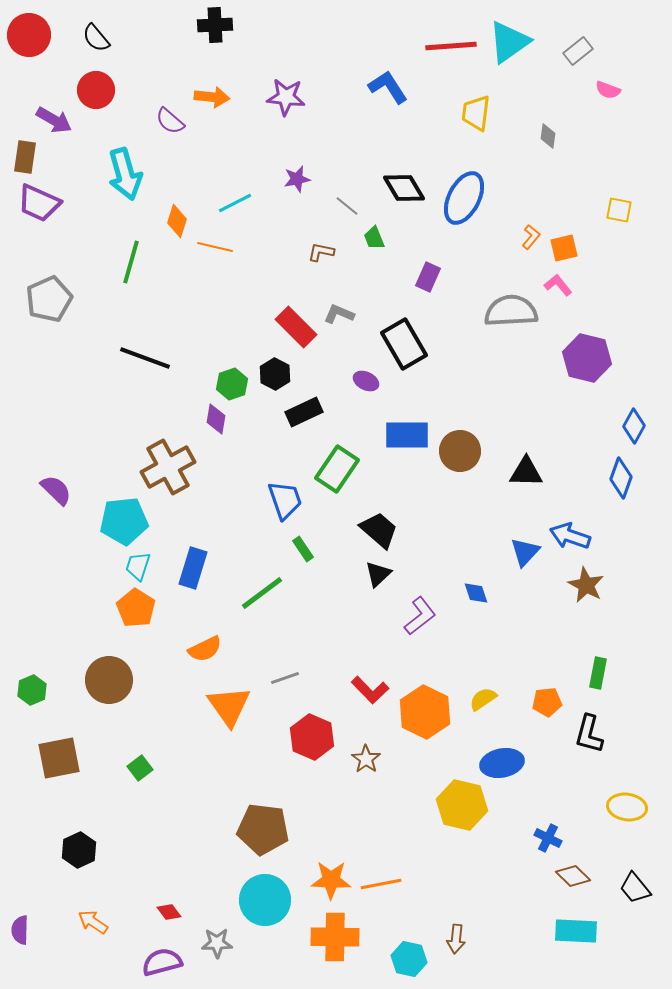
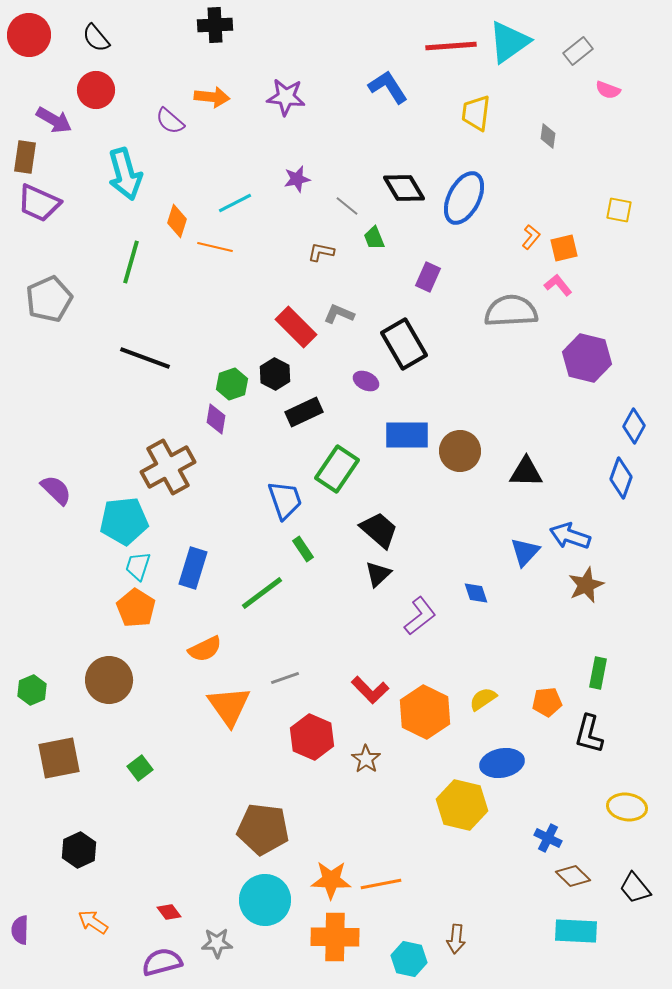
brown star at (586, 585): rotated 21 degrees clockwise
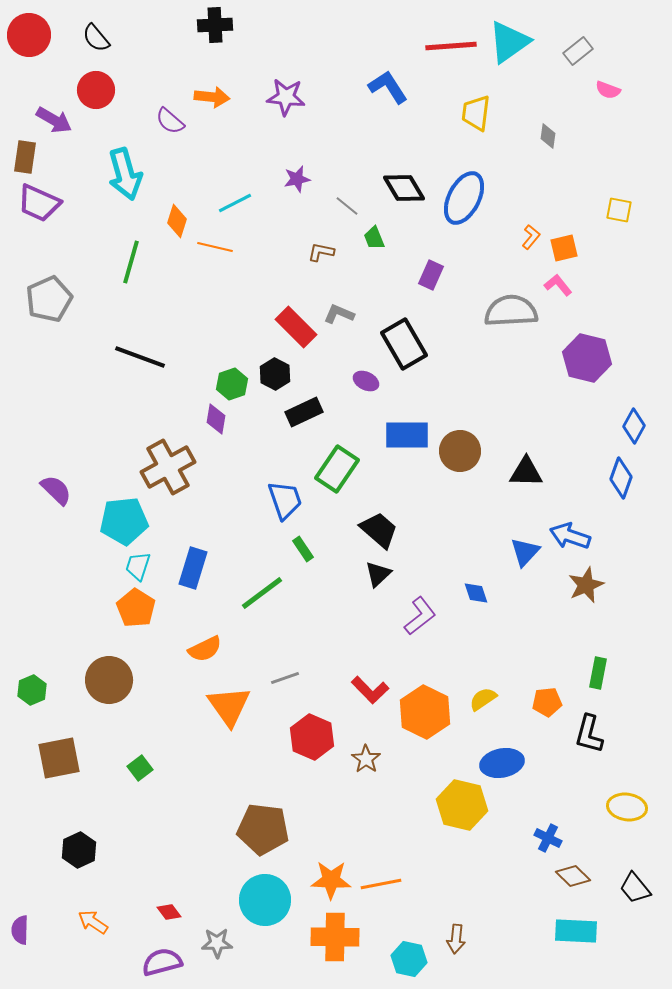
purple rectangle at (428, 277): moved 3 px right, 2 px up
black line at (145, 358): moved 5 px left, 1 px up
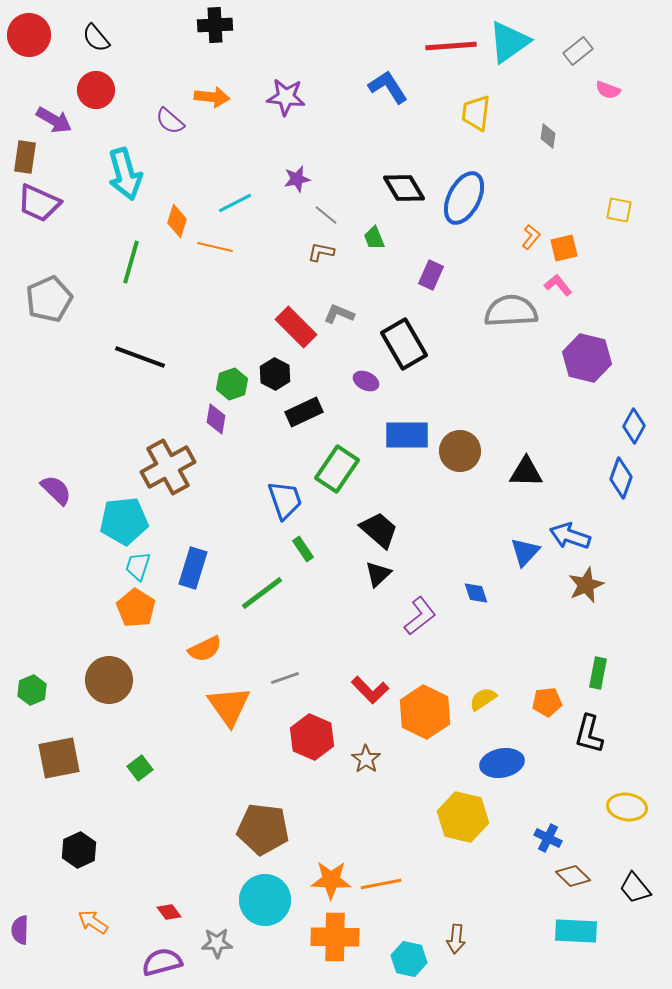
gray line at (347, 206): moved 21 px left, 9 px down
yellow hexagon at (462, 805): moved 1 px right, 12 px down
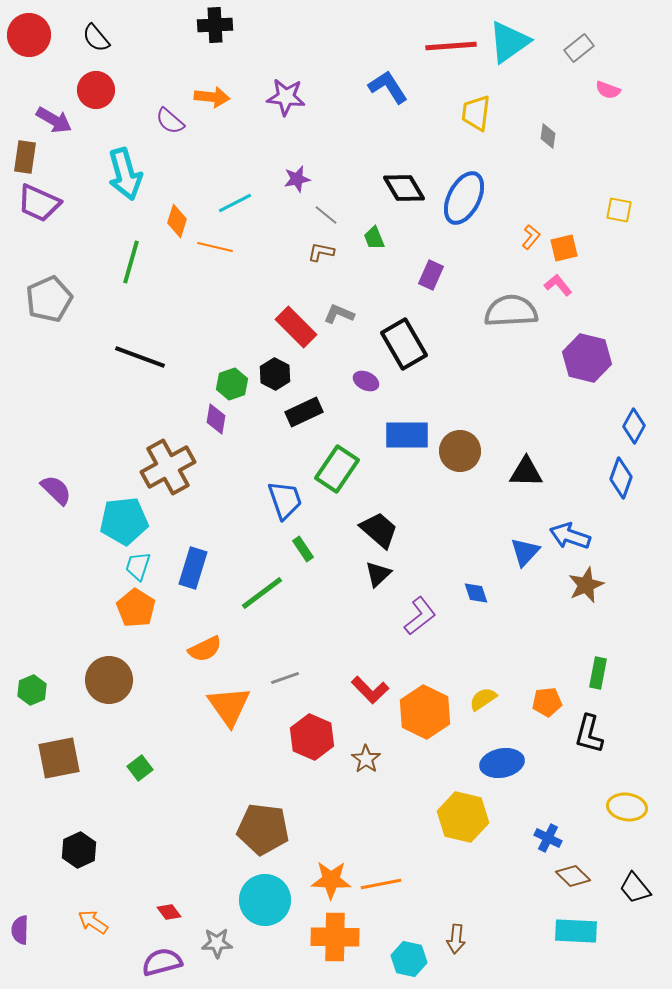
gray rectangle at (578, 51): moved 1 px right, 3 px up
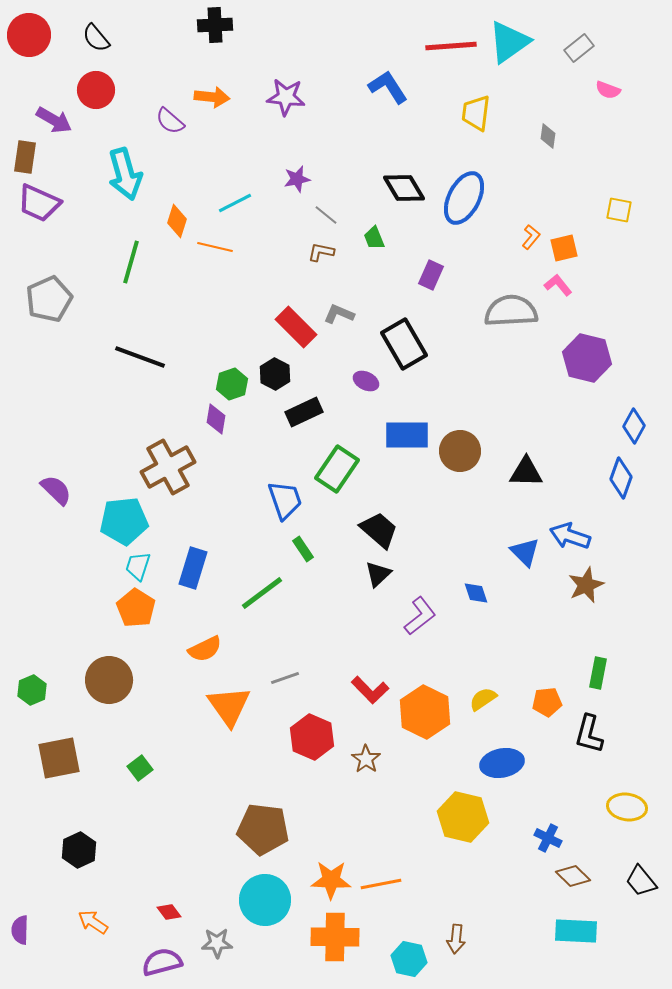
blue triangle at (525, 552): rotated 28 degrees counterclockwise
black trapezoid at (635, 888): moved 6 px right, 7 px up
